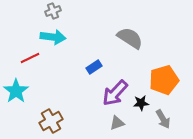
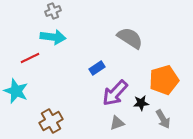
blue rectangle: moved 3 px right, 1 px down
cyan star: rotated 15 degrees counterclockwise
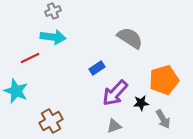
gray triangle: moved 3 px left, 3 px down
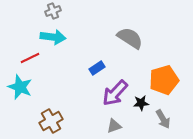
cyan star: moved 4 px right, 4 px up
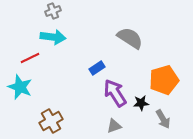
purple arrow: rotated 104 degrees clockwise
